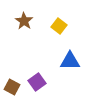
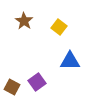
yellow square: moved 1 px down
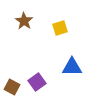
yellow square: moved 1 px right, 1 px down; rotated 35 degrees clockwise
blue triangle: moved 2 px right, 6 px down
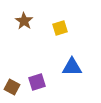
purple square: rotated 18 degrees clockwise
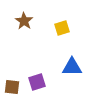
yellow square: moved 2 px right
brown square: rotated 21 degrees counterclockwise
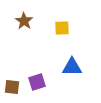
yellow square: rotated 14 degrees clockwise
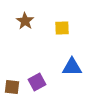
brown star: moved 1 px right
purple square: rotated 12 degrees counterclockwise
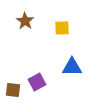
brown square: moved 1 px right, 3 px down
